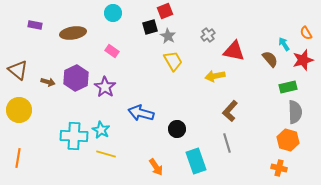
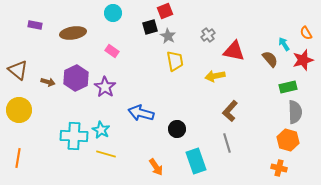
yellow trapezoid: moved 2 px right; rotated 20 degrees clockwise
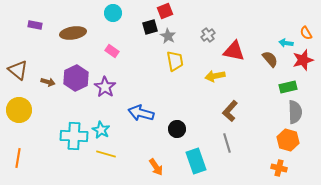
cyan arrow: moved 2 px right, 1 px up; rotated 48 degrees counterclockwise
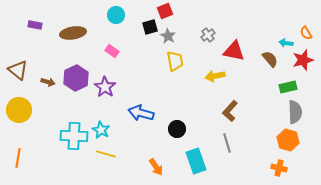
cyan circle: moved 3 px right, 2 px down
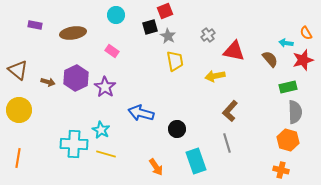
cyan cross: moved 8 px down
orange cross: moved 2 px right, 2 px down
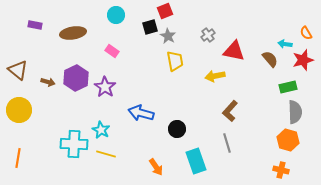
cyan arrow: moved 1 px left, 1 px down
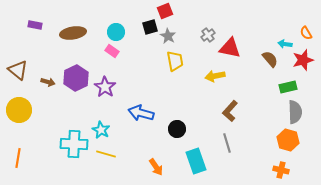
cyan circle: moved 17 px down
red triangle: moved 4 px left, 3 px up
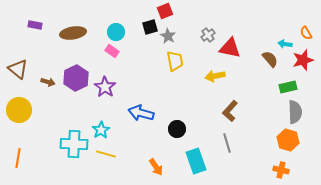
brown triangle: moved 1 px up
cyan star: rotated 12 degrees clockwise
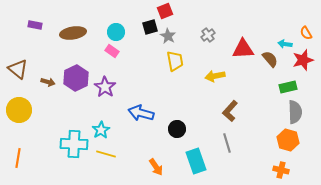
red triangle: moved 13 px right, 1 px down; rotated 15 degrees counterclockwise
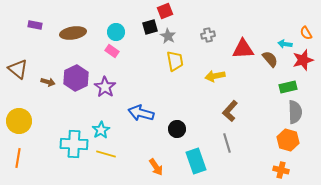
gray cross: rotated 24 degrees clockwise
yellow circle: moved 11 px down
